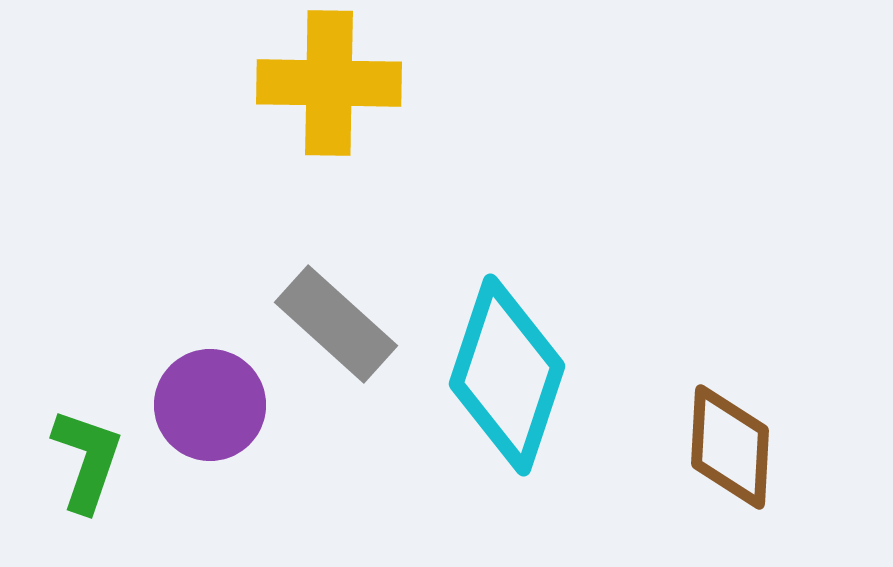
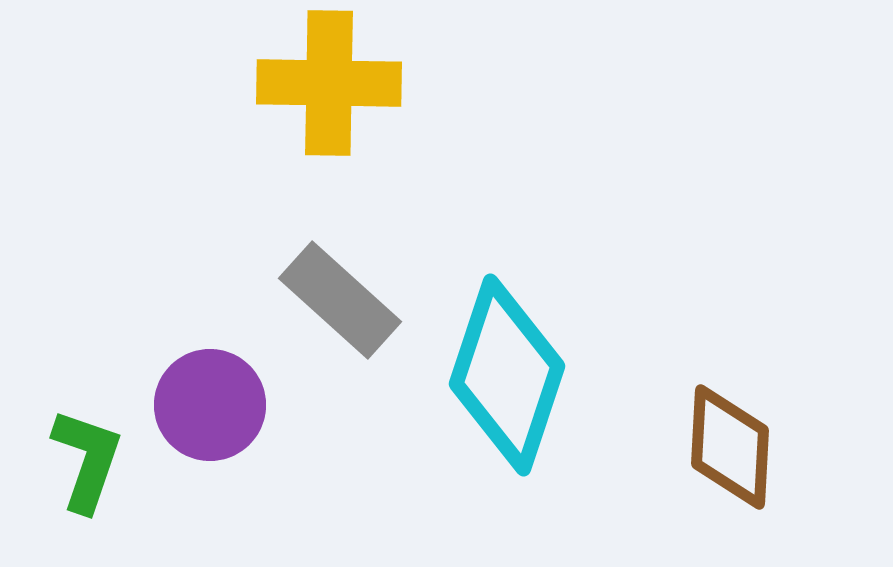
gray rectangle: moved 4 px right, 24 px up
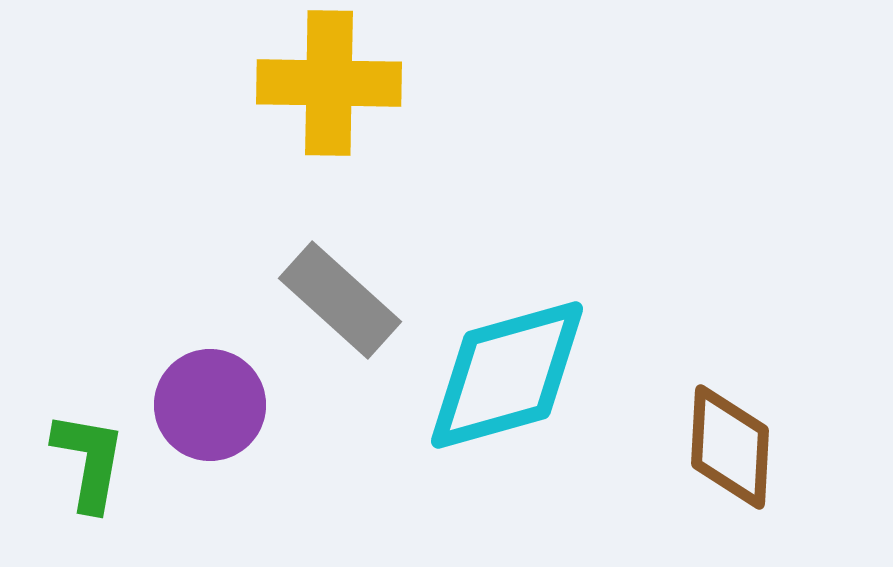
cyan diamond: rotated 56 degrees clockwise
green L-shape: moved 2 px right, 1 px down; rotated 9 degrees counterclockwise
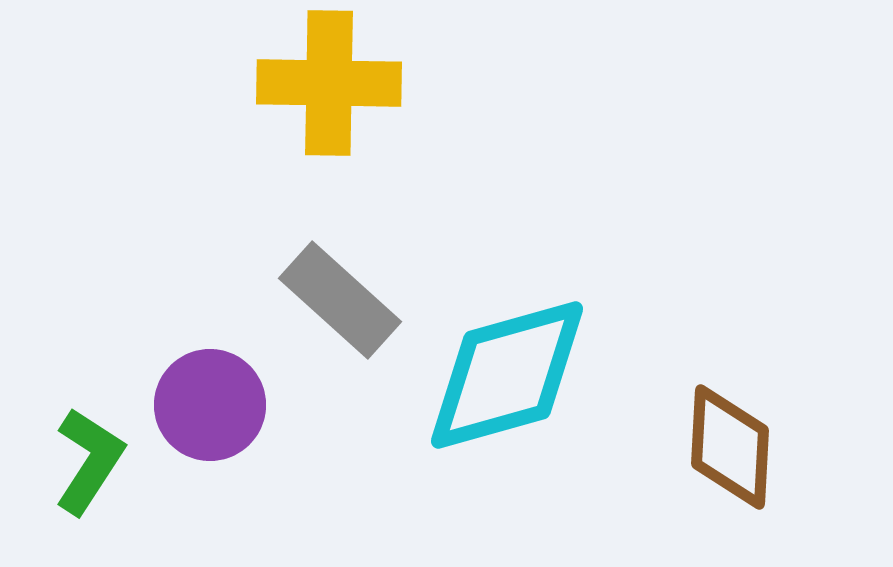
green L-shape: rotated 23 degrees clockwise
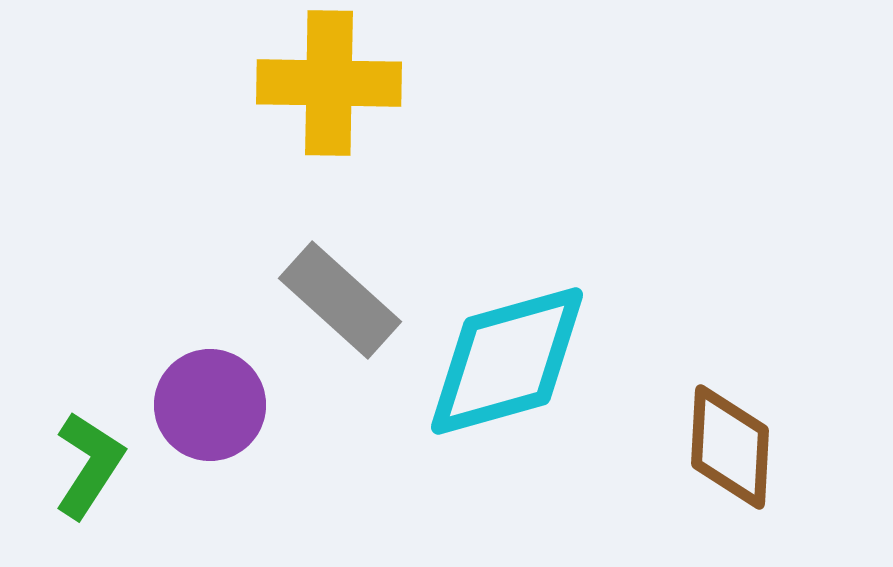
cyan diamond: moved 14 px up
green L-shape: moved 4 px down
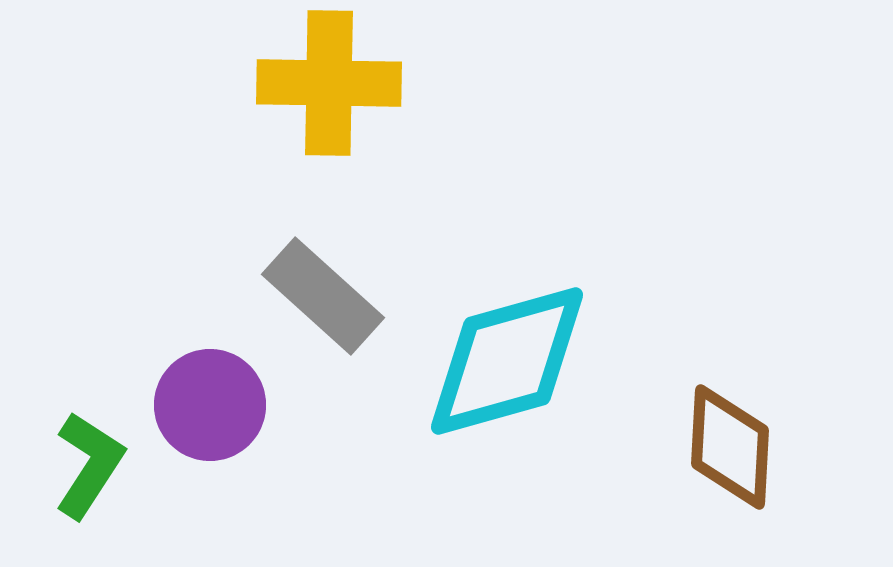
gray rectangle: moved 17 px left, 4 px up
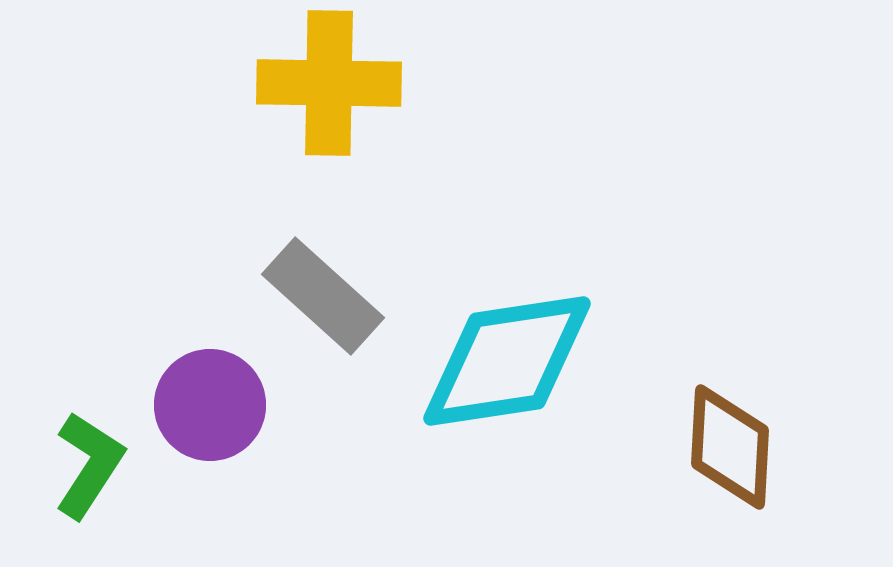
cyan diamond: rotated 7 degrees clockwise
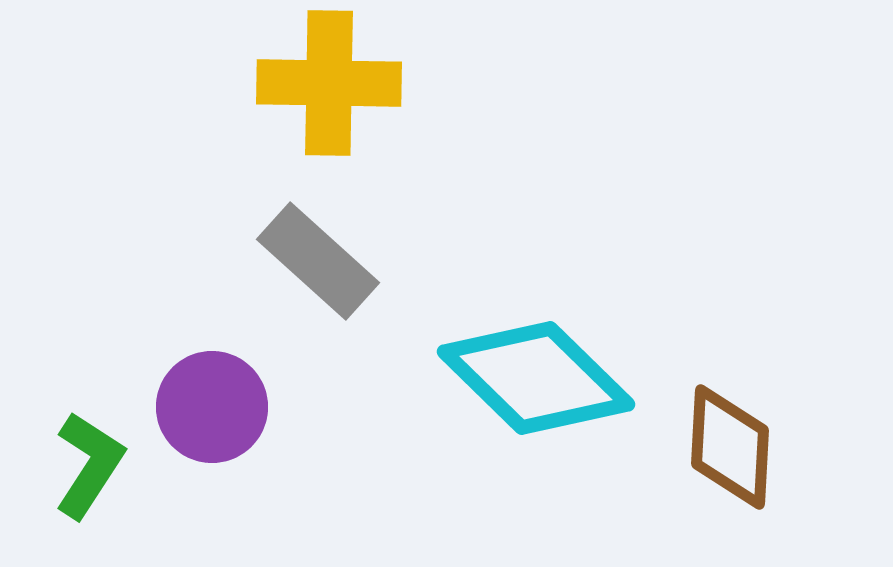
gray rectangle: moved 5 px left, 35 px up
cyan diamond: moved 29 px right, 17 px down; rotated 53 degrees clockwise
purple circle: moved 2 px right, 2 px down
